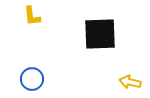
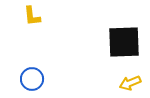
black square: moved 24 px right, 8 px down
yellow arrow: moved 1 px down; rotated 35 degrees counterclockwise
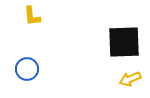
blue circle: moved 5 px left, 10 px up
yellow arrow: moved 4 px up
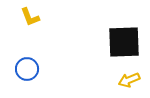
yellow L-shape: moved 2 px left, 1 px down; rotated 15 degrees counterclockwise
yellow arrow: moved 1 px left, 1 px down
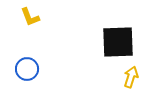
black square: moved 6 px left
yellow arrow: moved 2 px right, 3 px up; rotated 130 degrees clockwise
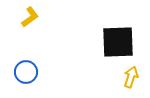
yellow L-shape: rotated 105 degrees counterclockwise
blue circle: moved 1 px left, 3 px down
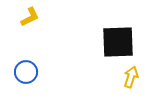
yellow L-shape: rotated 10 degrees clockwise
